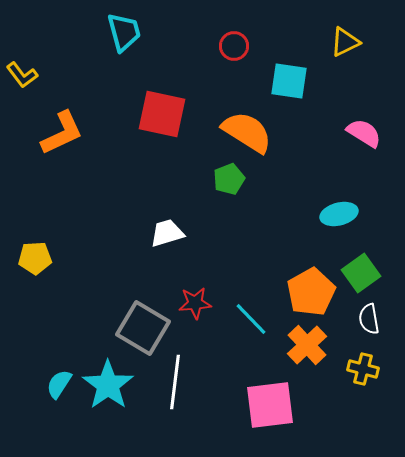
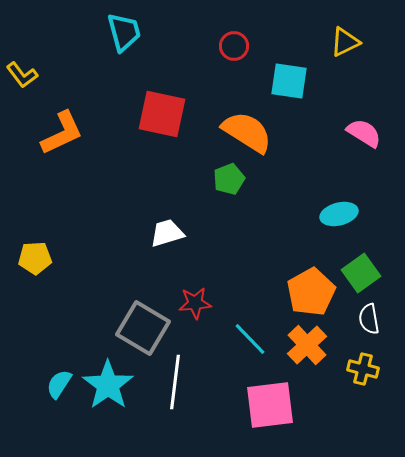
cyan line: moved 1 px left, 20 px down
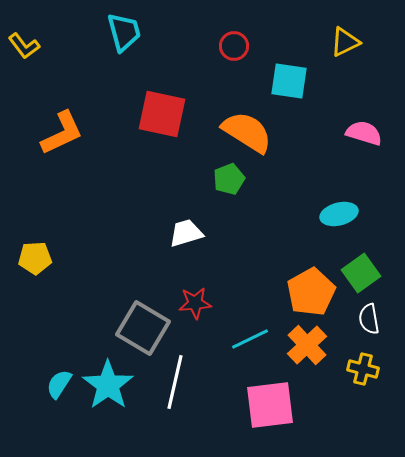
yellow L-shape: moved 2 px right, 29 px up
pink semicircle: rotated 15 degrees counterclockwise
white trapezoid: moved 19 px right
cyan line: rotated 72 degrees counterclockwise
white line: rotated 6 degrees clockwise
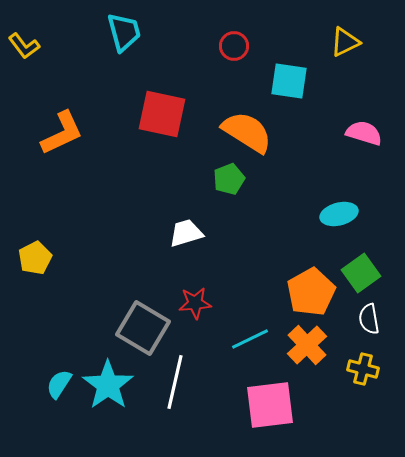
yellow pentagon: rotated 24 degrees counterclockwise
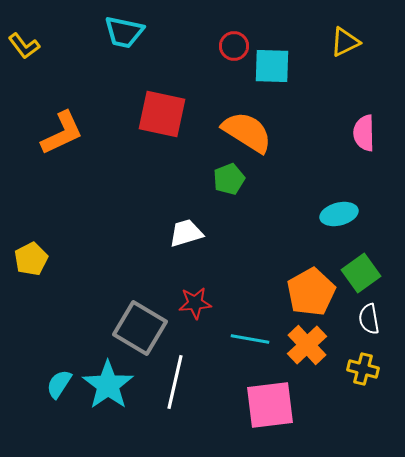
cyan trapezoid: rotated 117 degrees clockwise
cyan square: moved 17 px left, 15 px up; rotated 6 degrees counterclockwise
pink semicircle: rotated 108 degrees counterclockwise
yellow pentagon: moved 4 px left, 1 px down
gray square: moved 3 px left
cyan line: rotated 36 degrees clockwise
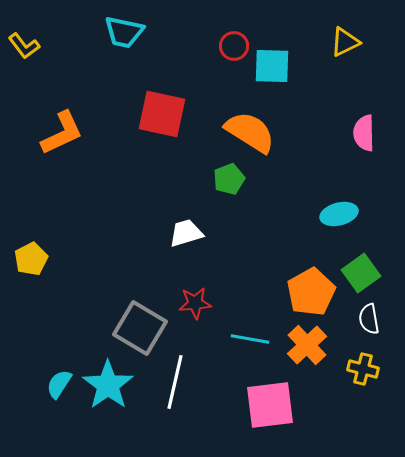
orange semicircle: moved 3 px right
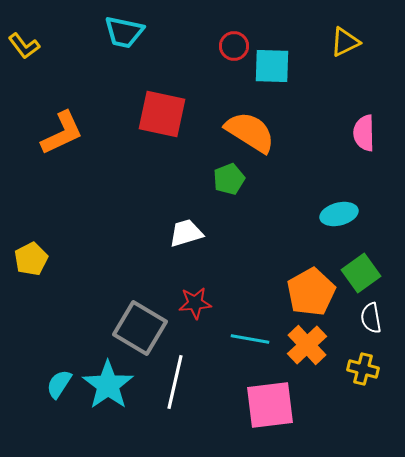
white semicircle: moved 2 px right, 1 px up
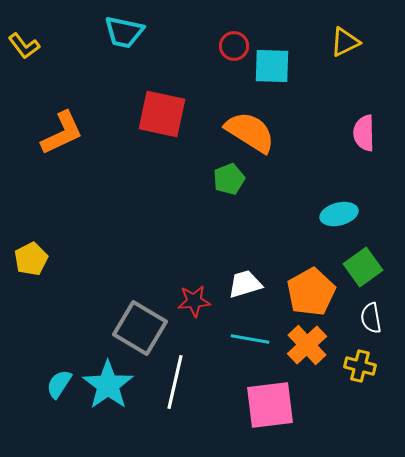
white trapezoid: moved 59 px right, 51 px down
green square: moved 2 px right, 6 px up
red star: moved 1 px left, 2 px up
yellow cross: moved 3 px left, 3 px up
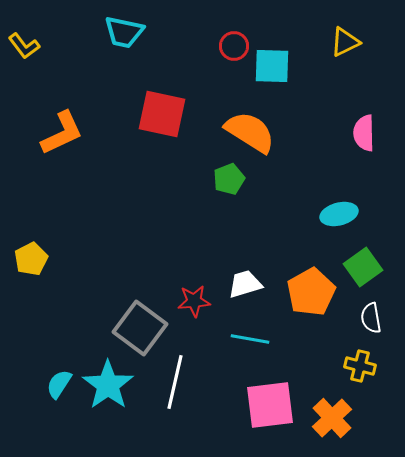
gray square: rotated 6 degrees clockwise
orange cross: moved 25 px right, 73 px down
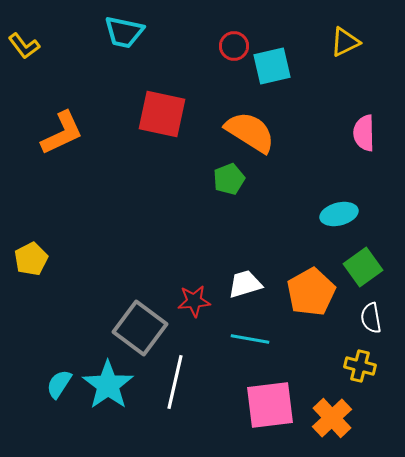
cyan square: rotated 15 degrees counterclockwise
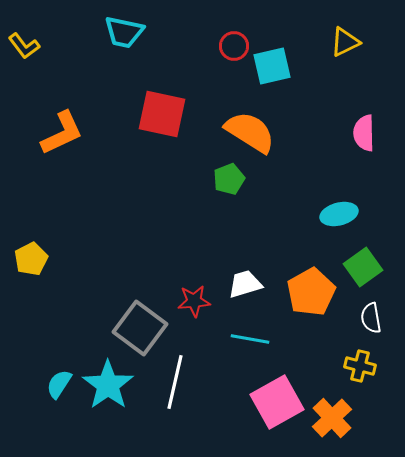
pink square: moved 7 px right, 3 px up; rotated 22 degrees counterclockwise
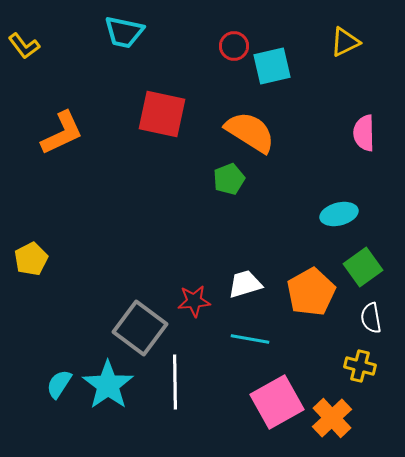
white line: rotated 14 degrees counterclockwise
